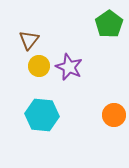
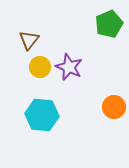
green pentagon: rotated 12 degrees clockwise
yellow circle: moved 1 px right, 1 px down
orange circle: moved 8 px up
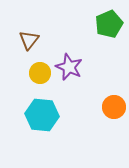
yellow circle: moved 6 px down
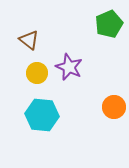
brown triangle: rotated 30 degrees counterclockwise
yellow circle: moved 3 px left
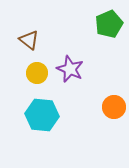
purple star: moved 1 px right, 2 px down
